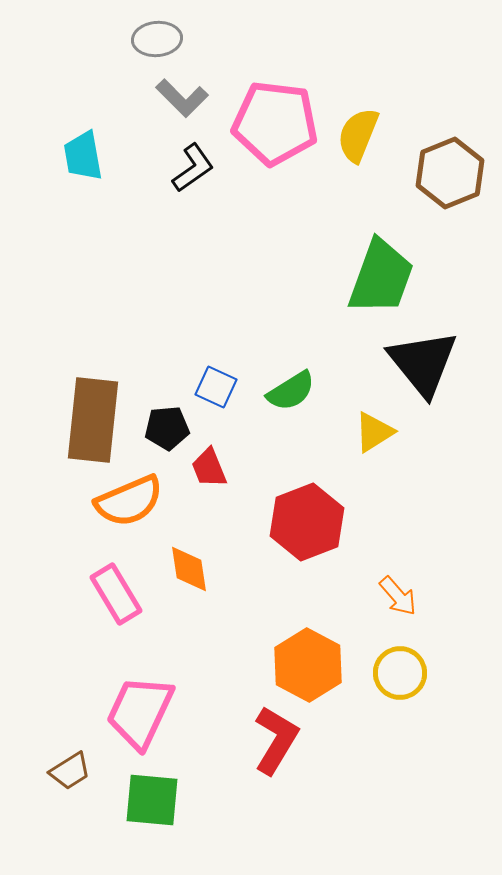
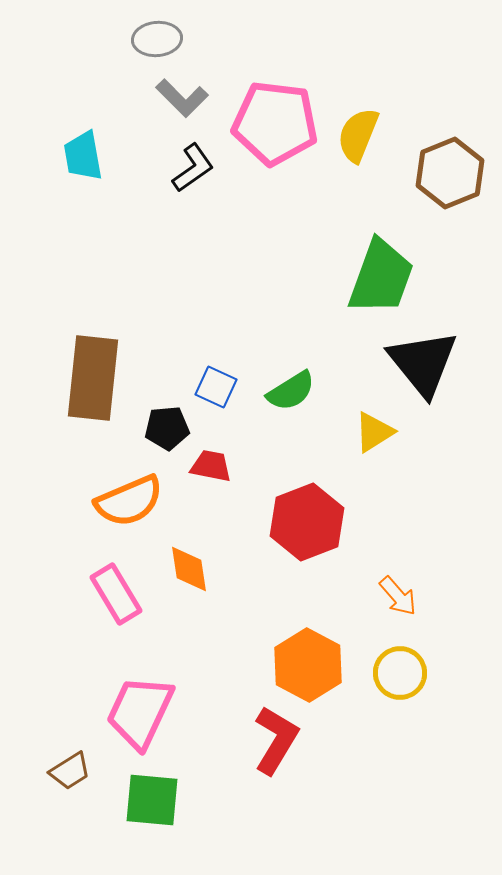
brown rectangle: moved 42 px up
red trapezoid: moved 2 px right, 2 px up; rotated 123 degrees clockwise
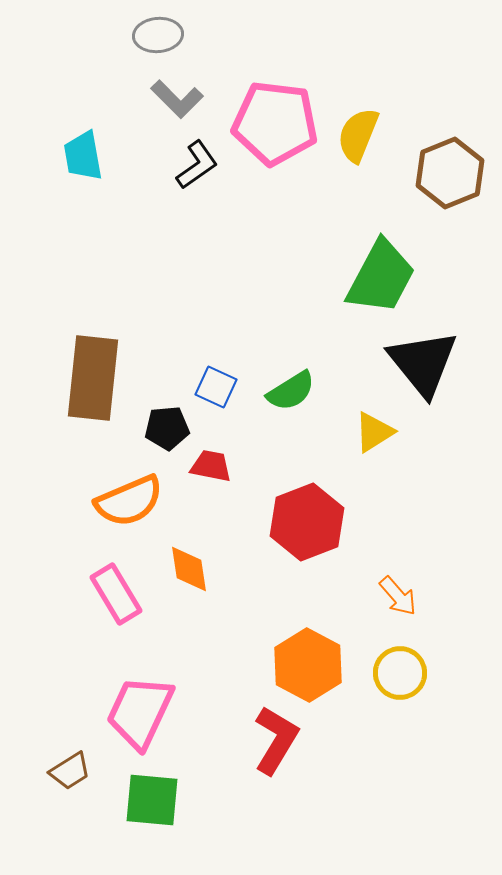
gray ellipse: moved 1 px right, 4 px up
gray L-shape: moved 5 px left, 1 px down
black L-shape: moved 4 px right, 3 px up
green trapezoid: rotated 8 degrees clockwise
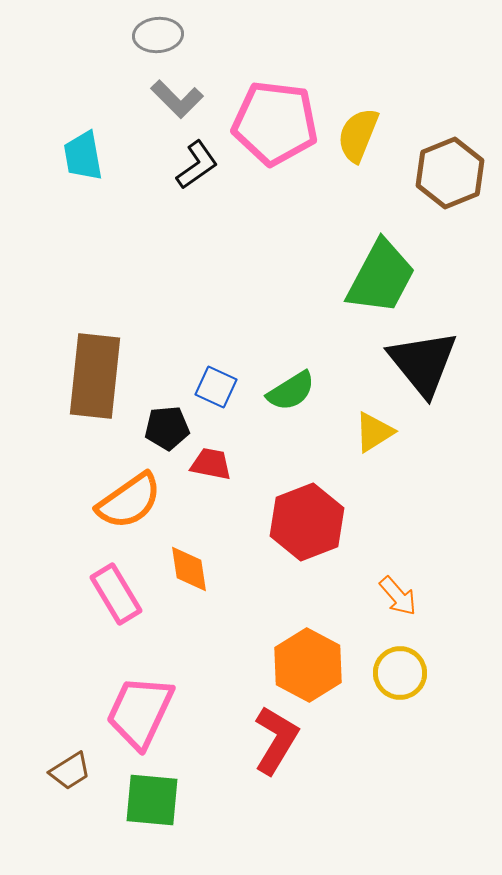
brown rectangle: moved 2 px right, 2 px up
red trapezoid: moved 2 px up
orange semicircle: rotated 12 degrees counterclockwise
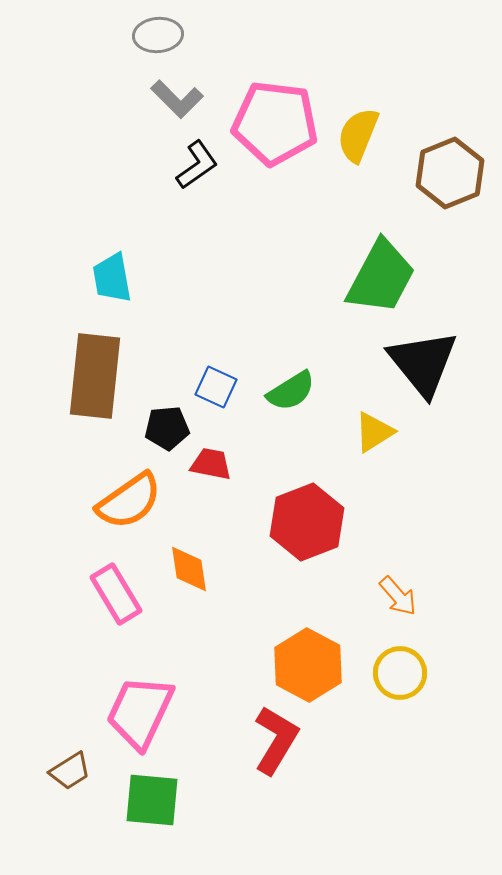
cyan trapezoid: moved 29 px right, 122 px down
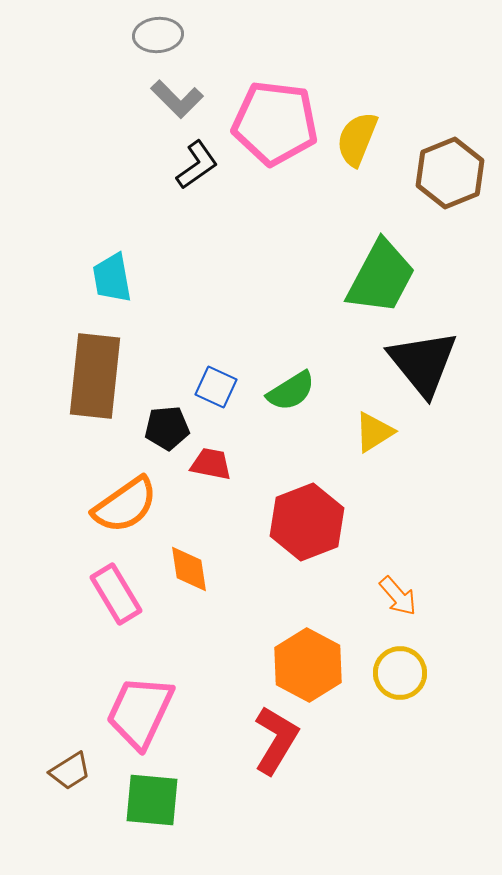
yellow semicircle: moved 1 px left, 4 px down
orange semicircle: moved 4 px left, 4 px down
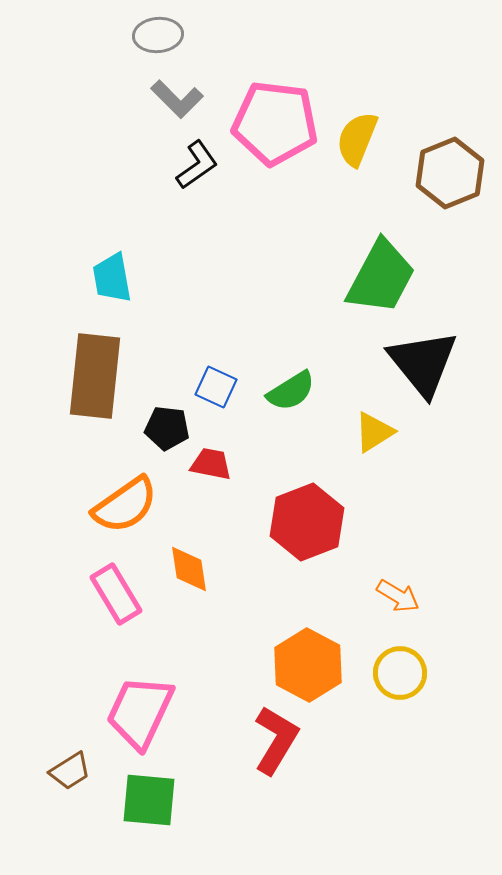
black pentagon: rotated 12 degrees clockwise
orange arrow: rotated 18 degrees counterclockwise
green square: moved 3 px left
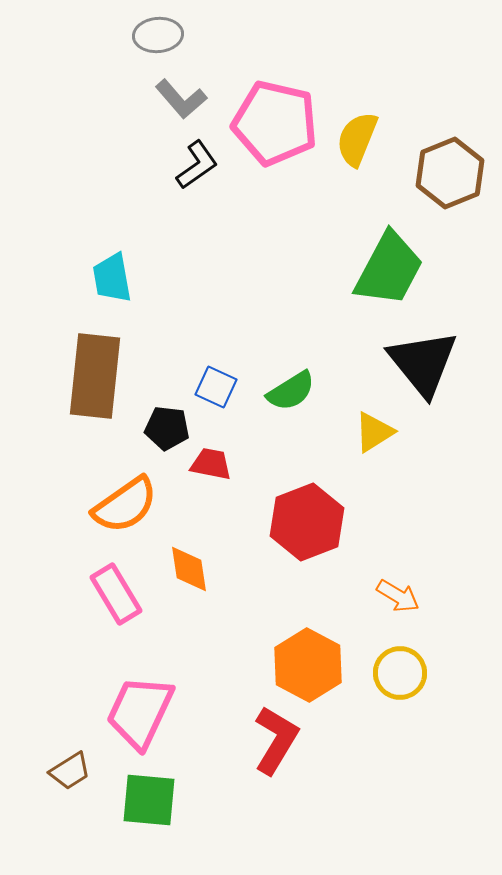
gray L-shape: moved 4 px right; rotated 4 degrees clockwise
pink pentagon: rotated 6 degrees clockwise
green trapezoid: moved 8 px right, 8 px up
